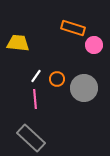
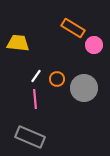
orange rectangle: rotated 15 degrees clockwise
gray rectangle: moved 1 px left, 1 px up; rotated 20 degrees counterclockwise
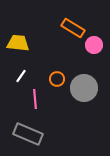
white line: moved 15 px left
gray rectangle: moved 2 px left, 3 px up
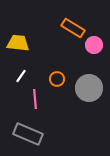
gray circle: moved 5 px right
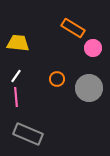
pink circle: moved 1 px left, 3 px down
white line: moved 5 px left
pink line: moved 19 px left, 2 px up
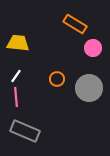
orange rectangle: moved 2 px right, 4 px up
gray rectangle: moved 3 px left, 3 px up
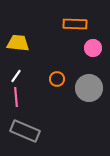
orange rectangle: rotated 30 degrees counterclockwise
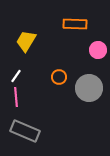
yellow trapezoid: moved 8 px right, 2 px up; rotated 65 degrees counterclockwise
pink circle: moved 5 px right, 2 px down
orange circle: moved 2 px right, 2 px up
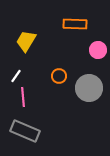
orange circle: moved 1 px up
pink line: moved 7 px right
